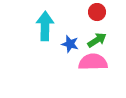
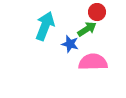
cyan arrow: rotated 20 degrees clockwise
green arrow: moved 10 px left, 11 px up
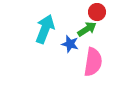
cyan arrow: moved 3 px down
pink semicircle: rotated 100 degrees clockwise
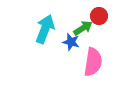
red circle: moved 2 px right, 4 px down
green arrow: moved 4 px left, 1 px up
blue star: moved 1 px right, 2 px up
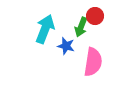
red circle: moved 4 px left
green arrow: moved 2 px left, 1 px up; rotated 144 degrees clockwise
blue star: moved 5 px left, 4 px down
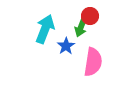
red circle: moved 5 px left
blue star: rotated 24 degrees clockwise
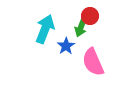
pink semicircle: rotated 148 degrees clockwise
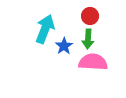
green arrow: moved 7 px right, 12 px down; rotated 18 degrees counterclockwise
blue star: moved 2 px left
pink semicircle: rotated 116 degrees clockwise
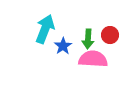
red circle: moved 20 px right, 19 px down
blue star: moved 1 px left
pink semicircle: moved 3 px up
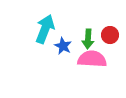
blue star: rotated 12 degrees counterclockwise
pink semicircle: moved 1 px left
